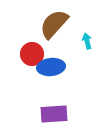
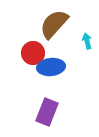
red circle: moved 1 px right, 1 px up
purple rectangle: moved 7 px left, 2 px up; rotated 64 degrees counterclockwise
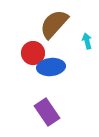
purple rectangle: rotated 56 degrees counterclockwise
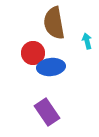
brown semicircle: moved 1 px up; rotated 52 degrees counterclockwise
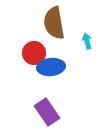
red circle: moved 1 px right
